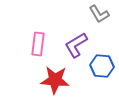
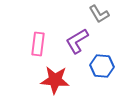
purple L-shape: moved 1 px right, 4 px up
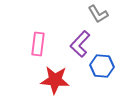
gray L-shape: moved 1 px left
purple L-shape: moved 3 px right, 3 px down; rotated 16 degrees counterclockwise
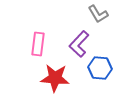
purple L-shape: moved 1 px left
blue hexagon: moved 2 px left, 2 px down
red star: moved 2 px up
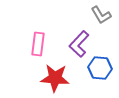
gray L-shape: moved 3 px right, 1 px down
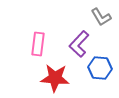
gray L-shape: moved 2 px down
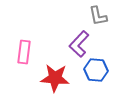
gray L-shape: moved 3 px left, 1 px up; rotated 20 degrees clockwise
pink rectangle: moved 14 px left, 8 px down
blue hexagon: moved 4 px left, 2 px down
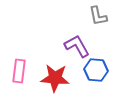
purple L-shape: moved 2 px left, 2 px down; rotated 108 degrees clockwise
pink rectangle: moved 5 px left, 19 px down
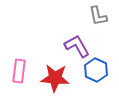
blue hexagon: rotated 20 degrees clockwise
